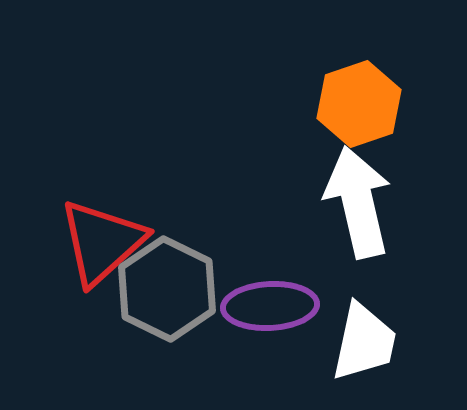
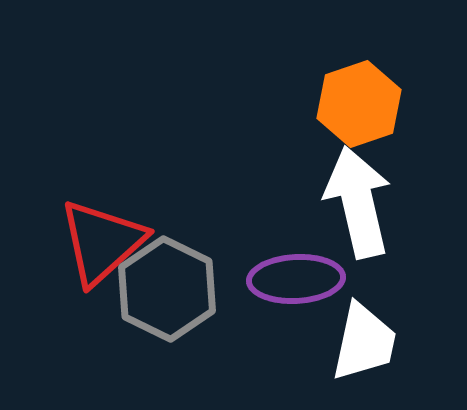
purple ellipse: moved 26 px right, 27 px up
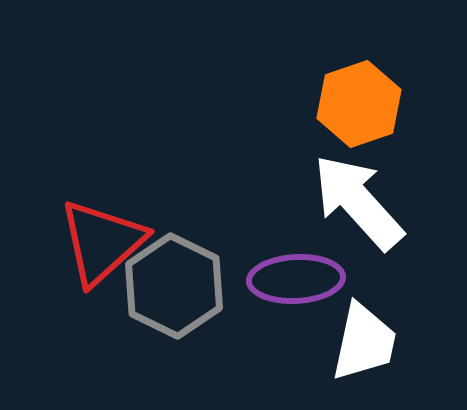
white arrow: rotated 29 degrees counterclockwise
gray hexagon: moved 7 px right, 3 px up
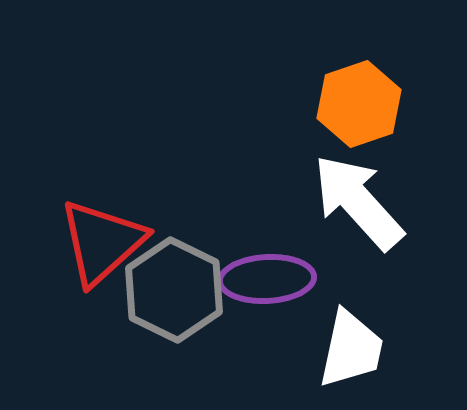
purple ellipse: moved 29 px left
gray hexagon: moved 4 px down
white trapezoid: moved 13 px left, 7 px down
